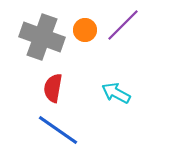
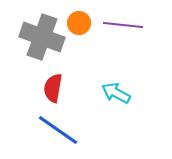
purple line: rotated 51 degrees clockwise
orange circle: moved 6 px left, 7 px up
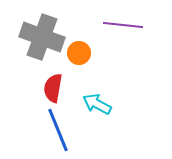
orange circle: moved 30 px down
cyan arrow: moved 19 px left, 11 px down
blue line: rotated 33 degrees clockwise
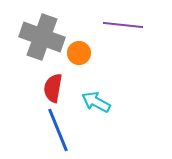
cyan arrow: moved 1 px left, 2 px up
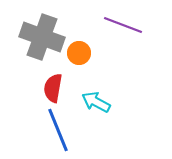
purple line: rotated 15 degrees clockwise
